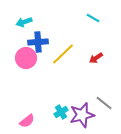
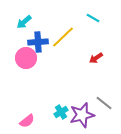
cyan arrow: rotated 21 degrees counterclockwise
yellow line: moved 17 px up
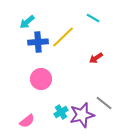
cyan arrow: moved 3 px right
pink circle: moved 15 px right, 21 px down
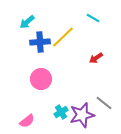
blue cross: moved 2 px right
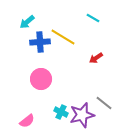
yellow line: rotated 75 degrees clockwise
cyan cross: rotated 32 degrees counterclockwise
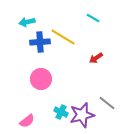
cyan arrow: rotated 28 degrees clockwise
gray line: moved 3 px right
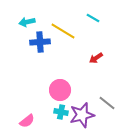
yellow line: moved 6 px up
pink circle: moved 19 px right, 11 px down
cyan cross: rotated 16 degrees counterclockwise
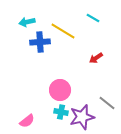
purple star: moved 2 px down
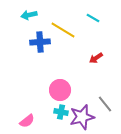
cyan arrow: moved 2 px right, 7 px up
yellow line: moved 1 px up
gray line: moved 2 px left, 1 px down; rotated 12 degrees clockwise
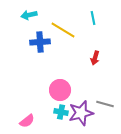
cyan line: rotated 48 degrees clockwise
red arrow: moved 1 px left; rotated 40 degrees counterclockwise
gray line: rotated 36 degrees counterclockwise
purple star: moved 1 px left, 4 px up
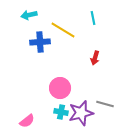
pink circle: moved 2 px up
